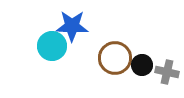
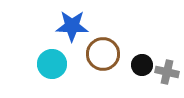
cyan circle: moved 18 px down
brown circle: moved 12 px left, 4 px up
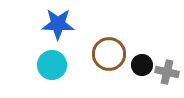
blue star: moved 14 px left, 2 px up
brown circle: moved 6 px right
cyan circle: moved 1 px down
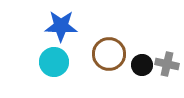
blue star: moved 3 px right, 2 px down
cyan circle: moved 2 px right, 3 px up
gray cross: moved 8 px up
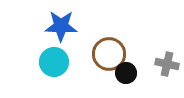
black circle: moved 16 px left, 8 px down
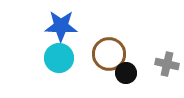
cyan circle: moved 5 px right, 4 px up
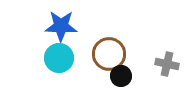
black circle: moved 5 px left, 3 px down
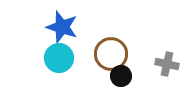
blue star: moved 1 px right, 1 px down; rotated 16 degrees clockwise
brown circle: moved 2 px right
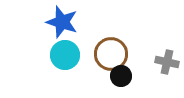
blue star: moved 5 px up
cyan circle: moved 6 px right, 3 px up
gray cross: moved 2 px up
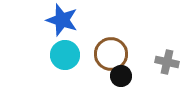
blue star: moved 2 px up
